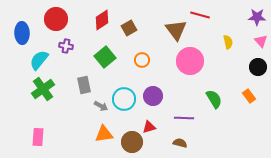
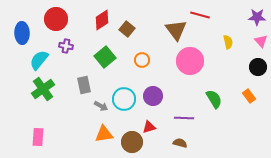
brown square: moved 2 px left, 1 px down; rotated 21 degrees counterclockwise
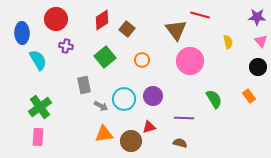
cyan semicircle: moved 1 px left; rotated 110 degrees clockwise
green cross: moved 3 px left, 18 px down
brown circle: moved 1 px left, 1 px up
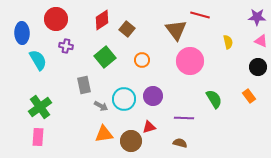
pink triangle: rotated 24 degrees counterclockwise
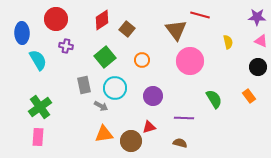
cyan circle: moved 9 px left, 11 px up
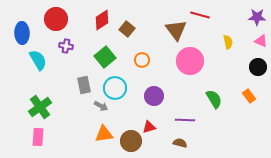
purple circle: moved 1 px right
purple line: moved 1 px right, 2 px down
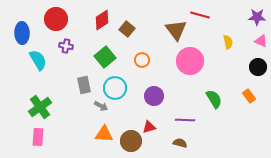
orange triangle: rotated 12 degrees clockwise
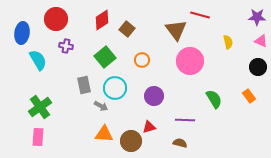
blue ellipse: rotated 10 degrees clockwise
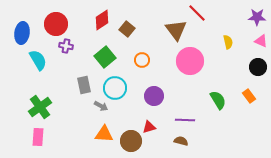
red line: moved 3 px left, 2 px up; rotated 30 degrees clockwise
red circle: moved 5 px down
green semicircle: moved 4 px right, 1 px down
brown semicircle: moved 1 px right, 2 px up
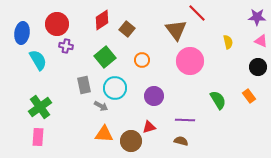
red circle: moved 1 px right
